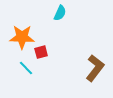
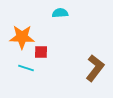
cyan semicircle: rotated 119 degrees counterclockwise
red square: rotated 16 degrees clockwise
cyan line: rotated 28 degrees counterclockwise
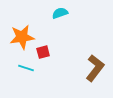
cyan semicircle: rotated 14 degrees counterclockwise
orange star: rotated 10 degrees counterclockwise
red square: moved 2 px right; rotated 16 degrees counterclockwise
